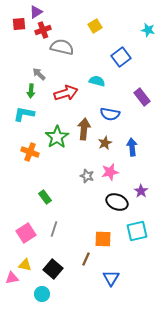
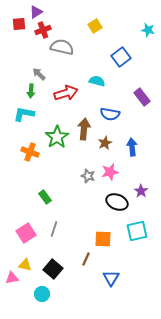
gray star: moved 1 px right
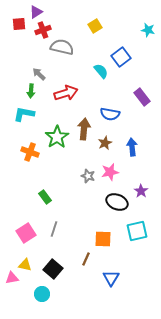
cyan semicircle: moved 4 px right, 10 px up; rotated 35 degrees clockwise
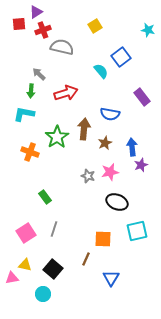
purple star: moved 26 px up; rotated 16 degrees clockwise
cyan circle: moved 1 px right
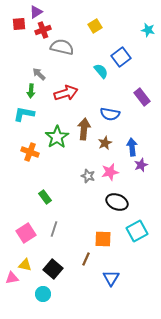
cyan square: rotated 15 degrees counterclockwise
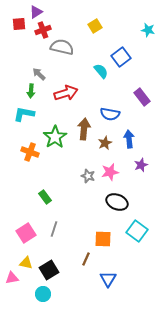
green star: moved 2 px left
blue arrow: moved 3 px left, 8 px up
cyan square: rotated 25 degrees counterclockwise
yellow triangle: moved 1 px right, 2 px up
black square: moved 4 px left, 1 px down; rotated 18 degrees clockwise
blue triangle: moved 3 px left, 1 px down
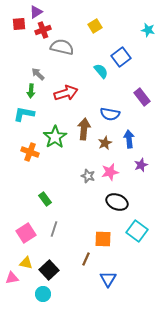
gray arrow: moved 1 px left
green rectangle: moved 2 px down
black square: rotated 12 degrees counterclockwise
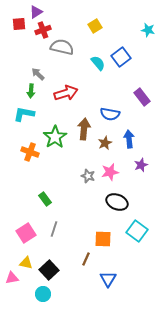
cyan semicircle: moved 3 px left, 8 px up
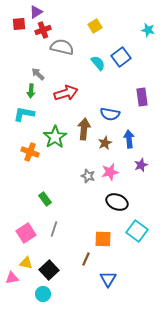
purple rectangle: rotated 30 degrees clockwise
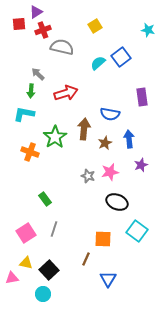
cyan semicircle: rotated 91 degrees counterclockwise
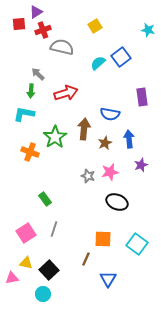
cyan square: moved 13 px down
